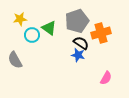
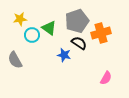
black semicircle: moved 2 px left
blue star: moved 14 px left
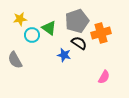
pink semicircle: moved 2 px left, 1 px up
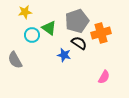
yellow star: moved 5 px right, 7 px up
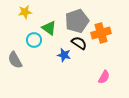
cyan circle: moved 2 px right, 5 px down
